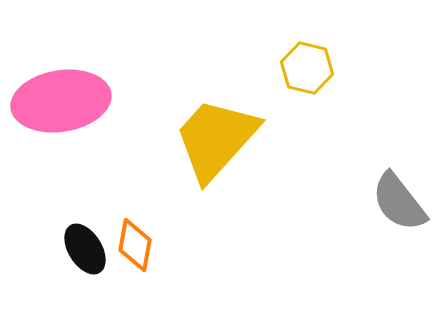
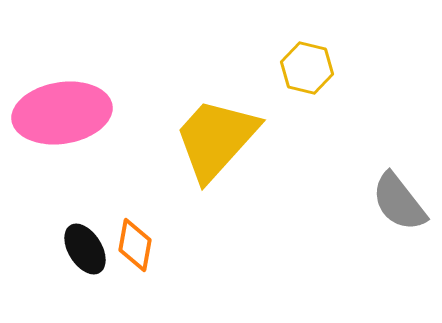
pink ellipse: moved 1 px right, 12 px down
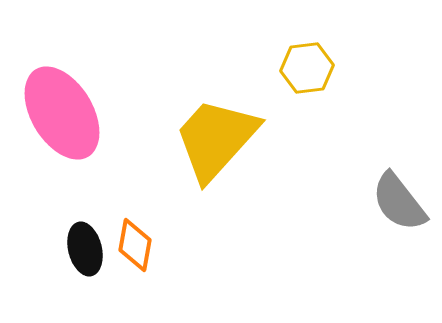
yellow hexagon: rotated 21 degrees counterclockwise
pink ellipse: rotated 68 degrees clockwise
black ellipse: rotated 18 degrees clockwise
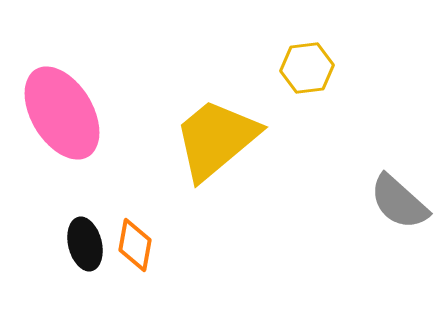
yellow trapezoid: rotated 8 degrees clockwise
gray semicircle: rotated 10 degrees counterclockwise
black ellipse: moved 5 px up
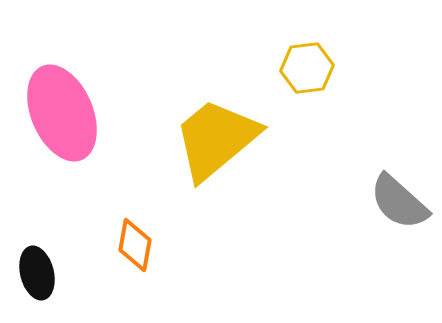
pink ellipse: rotated 8 degrees clockwise
black ellipse: moved 48 px left, 29 px down
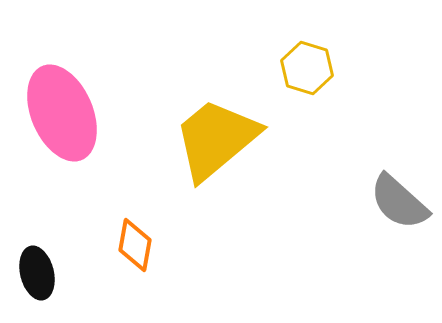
yellow hexagon: rotated 24 degrees clockwise
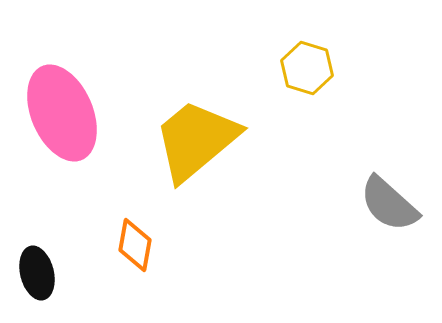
yellow trapezoid: moved 20 px left, 1 px down
gray semicircle: moved 10 px left, 2 px down
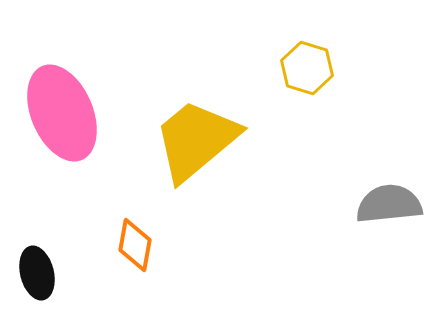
gray semicircle: rotated 132 degrees clockwise
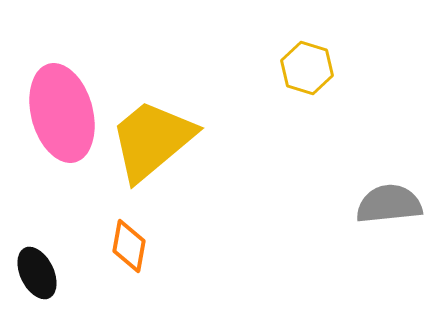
pink ellipse: rotated 8 degrees clockwise
yellow trapezoid: moved 44 px left
orange diamond: moved 6 px left, 1 px down
black ellipse: rotated 12 degrees counterclockwise
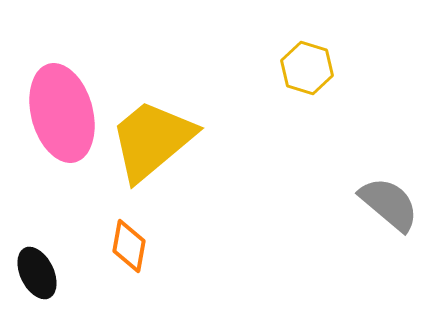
gray semicircle: rotated 46 degrees clockwise
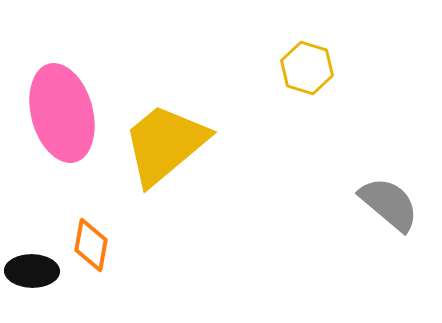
yellow trapezoid: moved 13 px right, 4 px down
orange diamond: moved 38 px left, 1 px up
black ellipse: moved 5 px left, 2 px up; rotated 63 degrees counterclockwise
